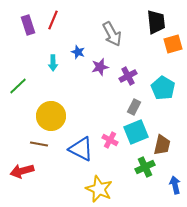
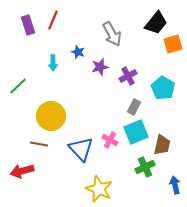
black trapezoid: moved 1 px down; rotated 45 degrees clockwise
blue triangle: rotated 20 degrees clockwise
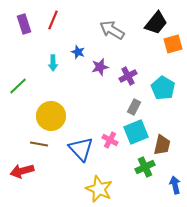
purple rectangle: moved 4 px left, 1 px up
gray arrow: moved 4 px up; rotated 150 degrees clockwise
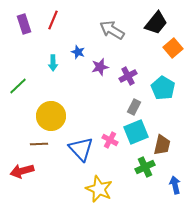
orange square: moved 4 px down; rotated 24 degrees counterclockwise
brown line: rotated 12 degrees counterclockwise
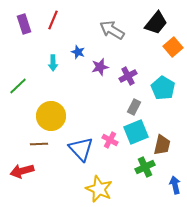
orange square: moved 1 px up
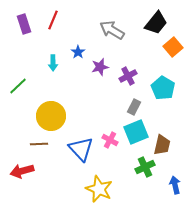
blue star: rotated 16 degrees clockwise
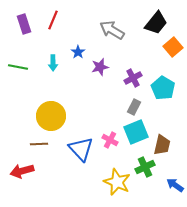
purple cross: moved 5 px right, 2 px down
green line: moved 19 px up; rotated 54 degrees clockwise
blue arrow: rotated 42 degrees counterclockwise
yellow star: moved 18 px right, 7 px up
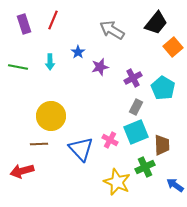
cyan arrow: moved 3 px left, 1 px up
gray rectangle: moved 2 px right
brown trapezoid: rotated 15 degrees counterclockwise
